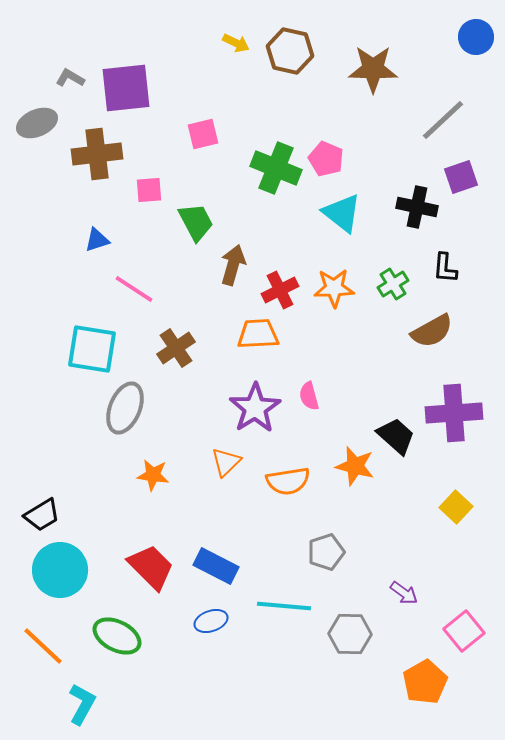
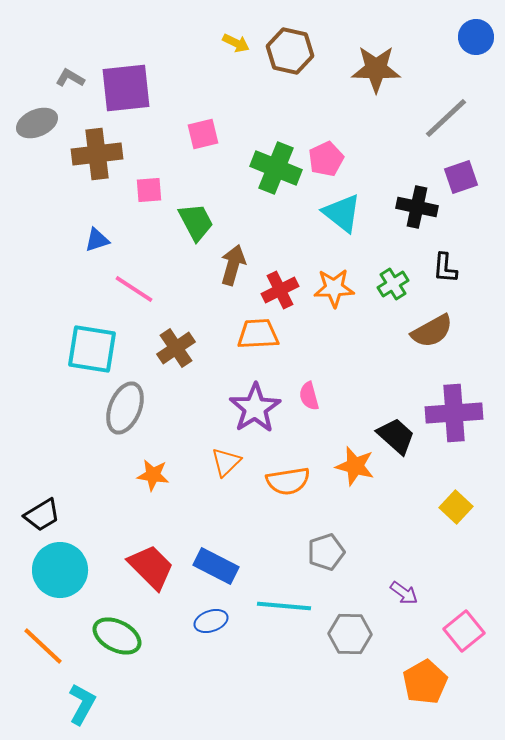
brown star at (373, 69): moved 3 px right
gray line at (443, 120): moved 3 px right, 2 px up
pink pentagon at (326, 159): rotated 24 degrees clockwise
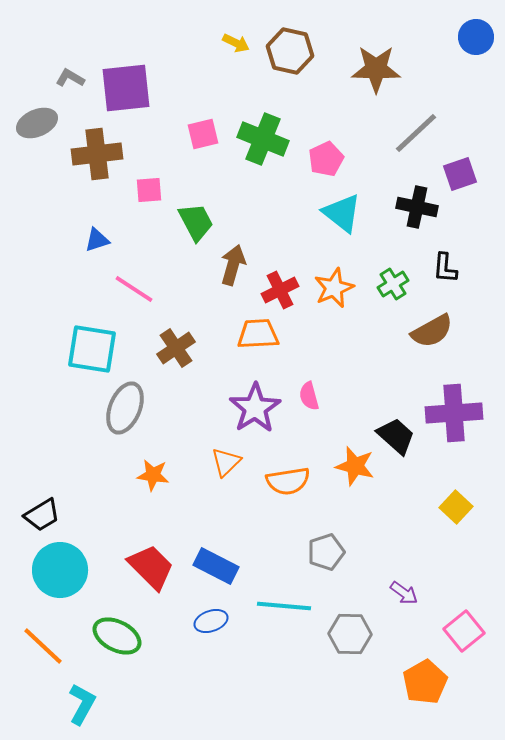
gray line at (446, 118): moved 30 px left, 15 px down
green cross at (276, 168): moved 13 px left, 29 px up
purple square at (461, 177): moved 1 px left, 3 px up
orange star at (334, 288): rotated 21 degrees counterclockwise
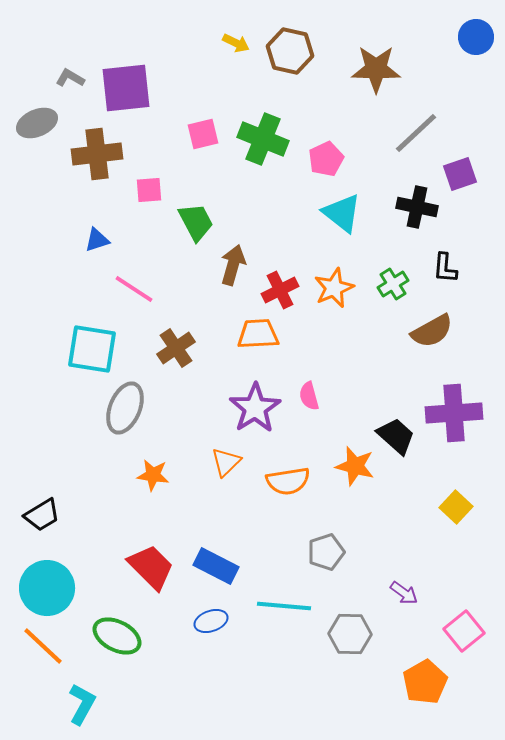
cyan circle at (60, 570): moved 13 px left, 18 px down
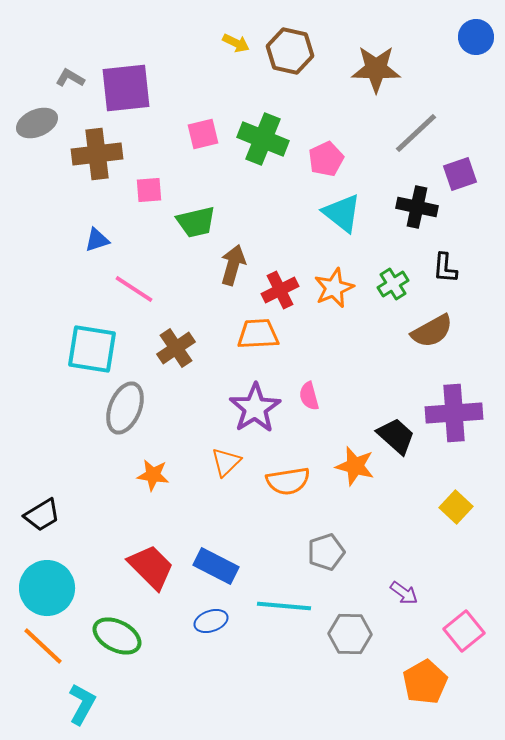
green trapezoid at (196, 222): rotated 105 degrees clockwise
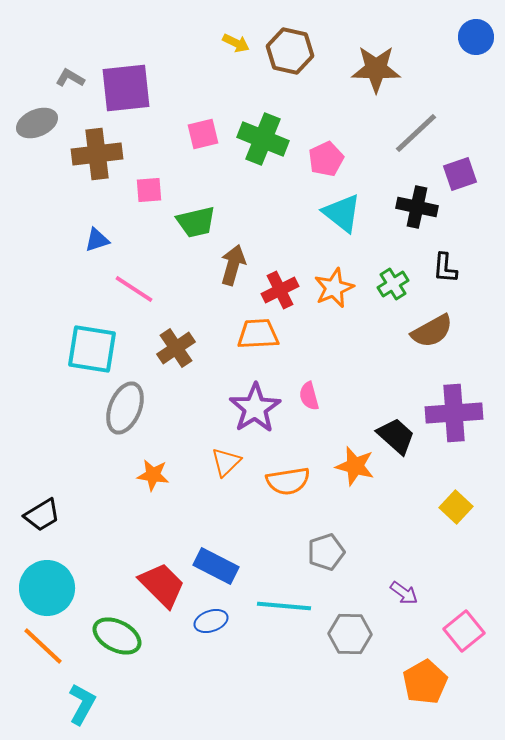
red trapezoid at (151, 567): moved 11 px right, 18 px down
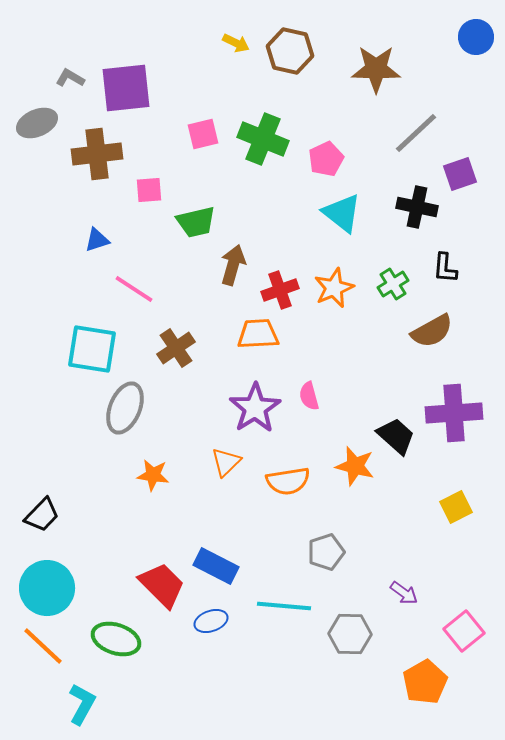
red cross at (280, 290): rotated 6 degrees clockwise
yellow square at (456, 507): rotated 20 degrees clockwise
black trapezoid at (42, 515): rotated 15 degrees counterclockwise
green ellipse at (117, 636): moved 1 px left, 3 px down; rotated 9 degrees counterclockwise
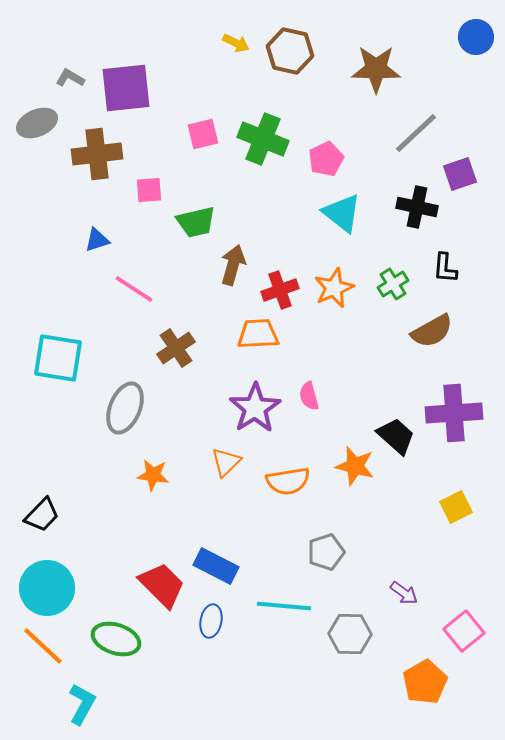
cyan square at (92, 349): moved 34 px left, 9 px down
blue ellipse at (211, 621): rotated 60 degrees counterclockwise
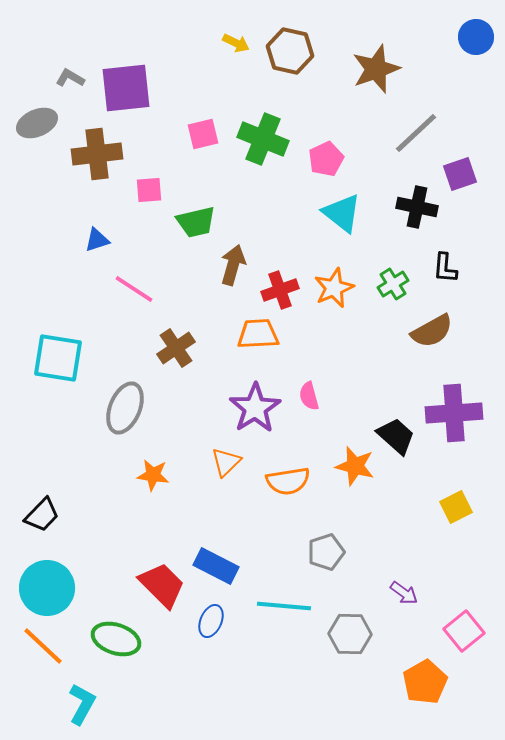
brown star at (376, 69): rotated 21 degrees counterclockwise
blue ellipse at (211, 621): rotated 12 degrees clockwise
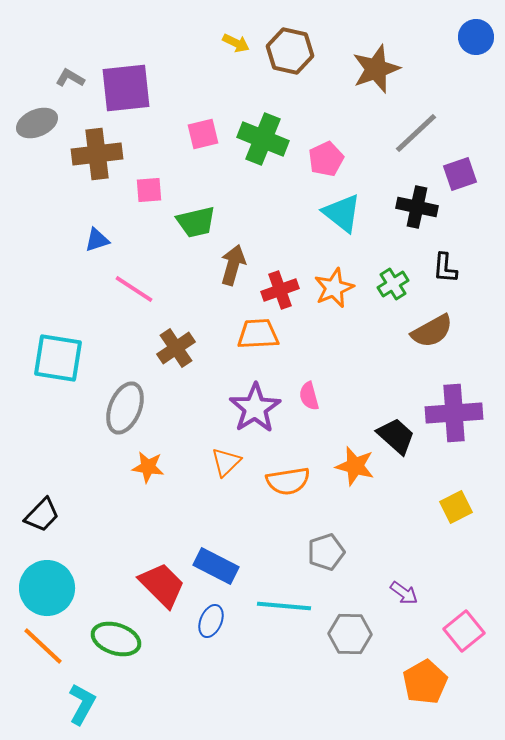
orange star at (153, 475): moved 5 px left, 8 px up
